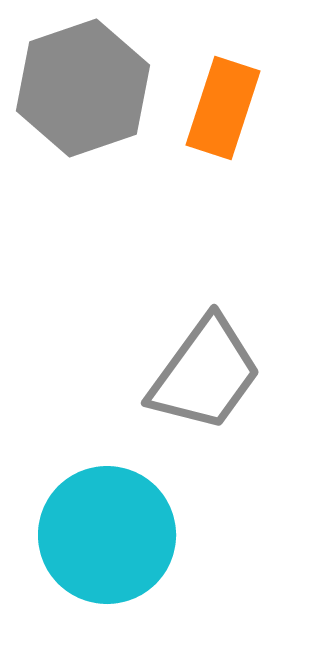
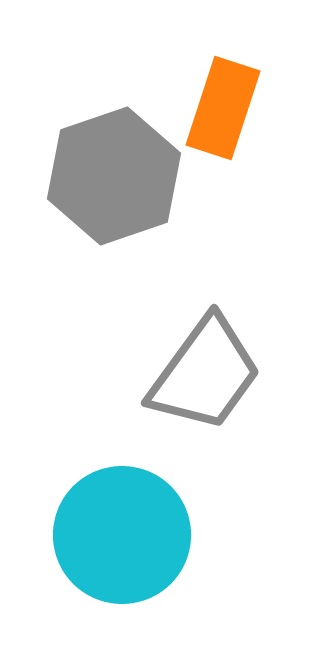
gray hexagon: moved 31 px right, 88 px down
cyan circle: moved 15 px right
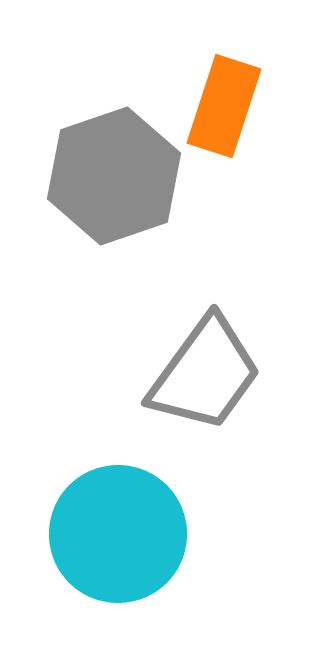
orange rectangle: moved 1 px right, 2 px up
cyan circle: moved 4 px left, 1 px up
